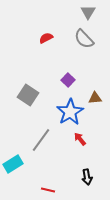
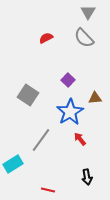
gray semicircle: moved 1 px up
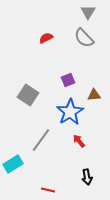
purple square: rotated 24 degrees clockwise
brown triangle: moved 1 px left, 3 px up
red arrow: moved 1 px left, 2 px down
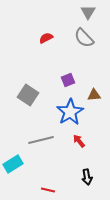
gray line: rotated 40 degrees clockwise
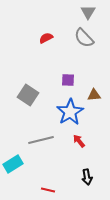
purple square: rotated 24 degrees clockwise
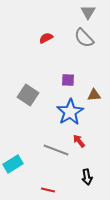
gray line: moved 15 px right, 10 px down; rotated 35 degrees clockwise
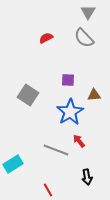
red line: rotated 48 degrees clockwise
